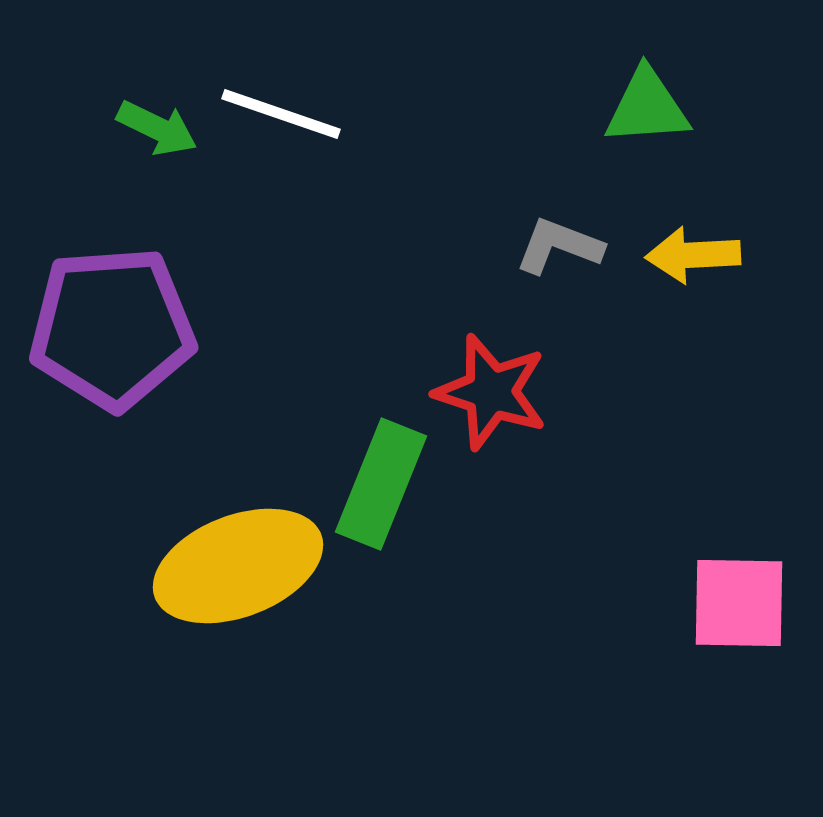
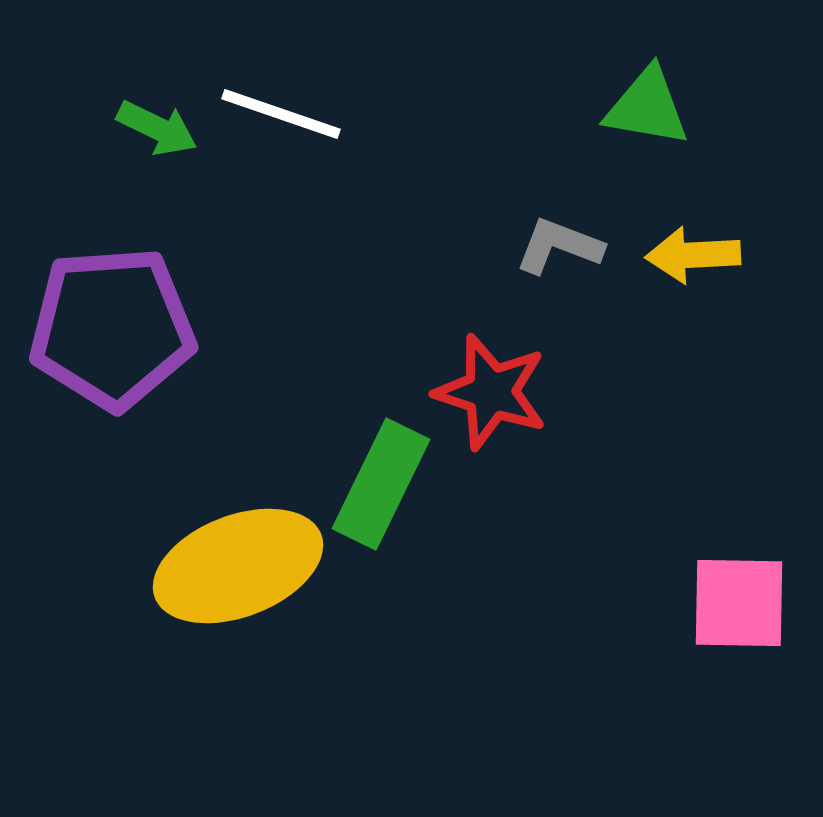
green triangle: rotated 14 degrees clockwise
green rectangle: rotated 4 degrees clockwise
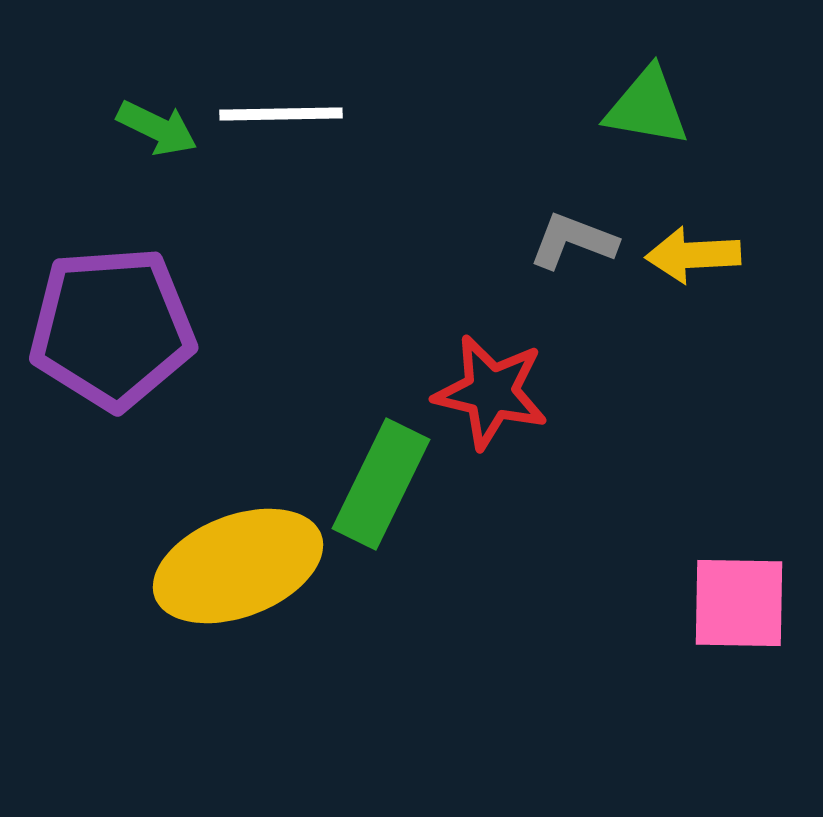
white line: rotated 20 degrees counterclockwise
gray L-shape: moved 14 px right, 5 px up
red star: rotated 5 degrees counterclockwise
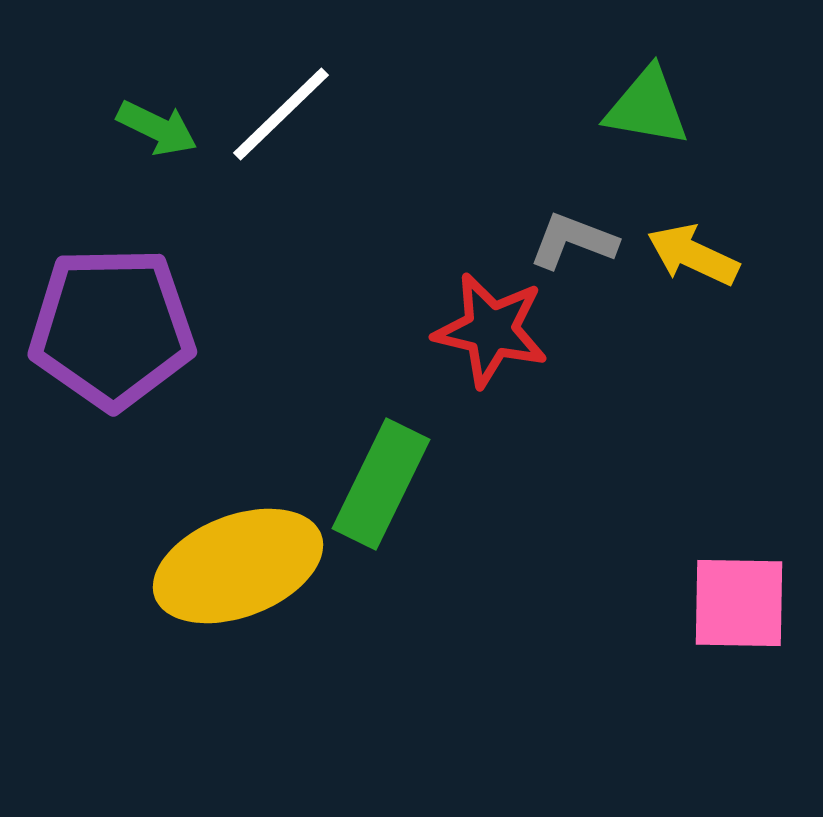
white line: rotated 43 degrees counterclockwise
yellow arrow: rotated 28 degrees clockwise
purple pentagon: rotated 3 degrees clockwise
red star: moved 62 px up
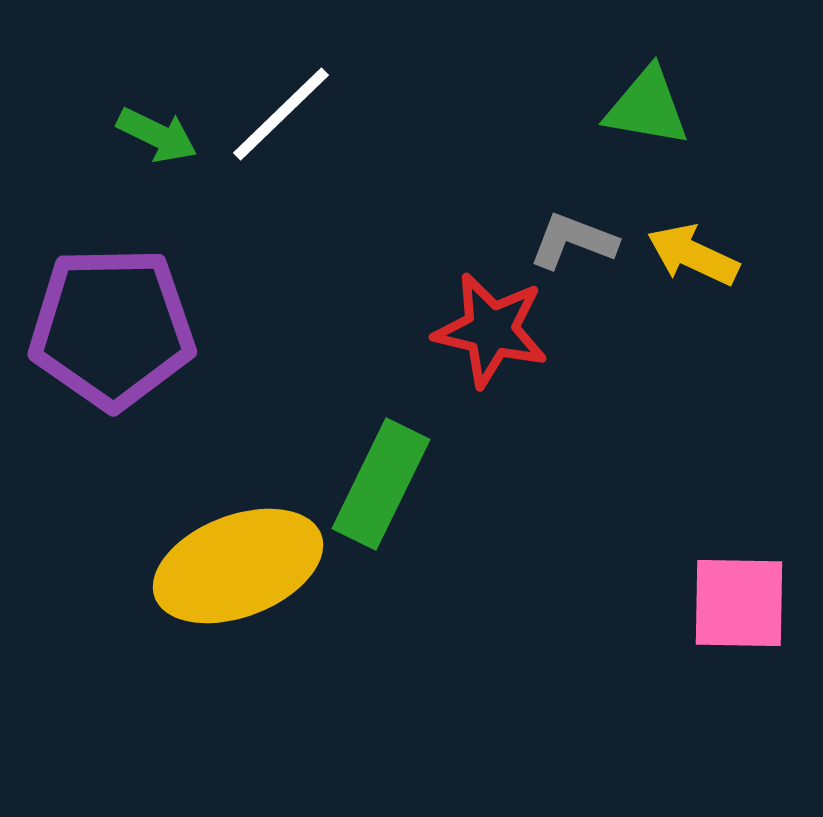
green arrow: moved 7 px down
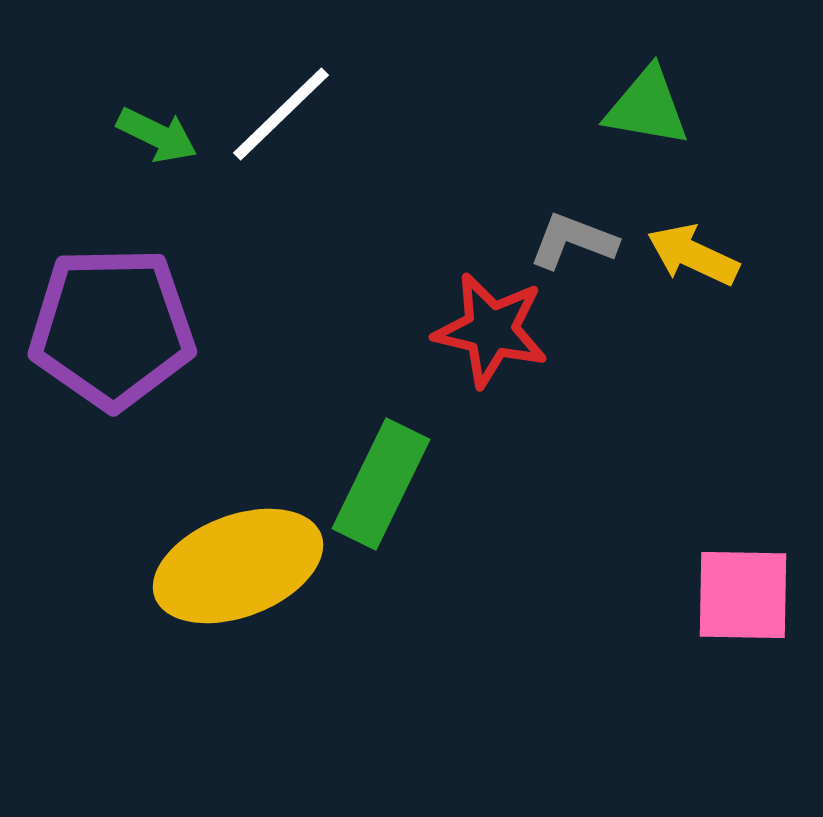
pink square: moved 4 px right, 8 px up
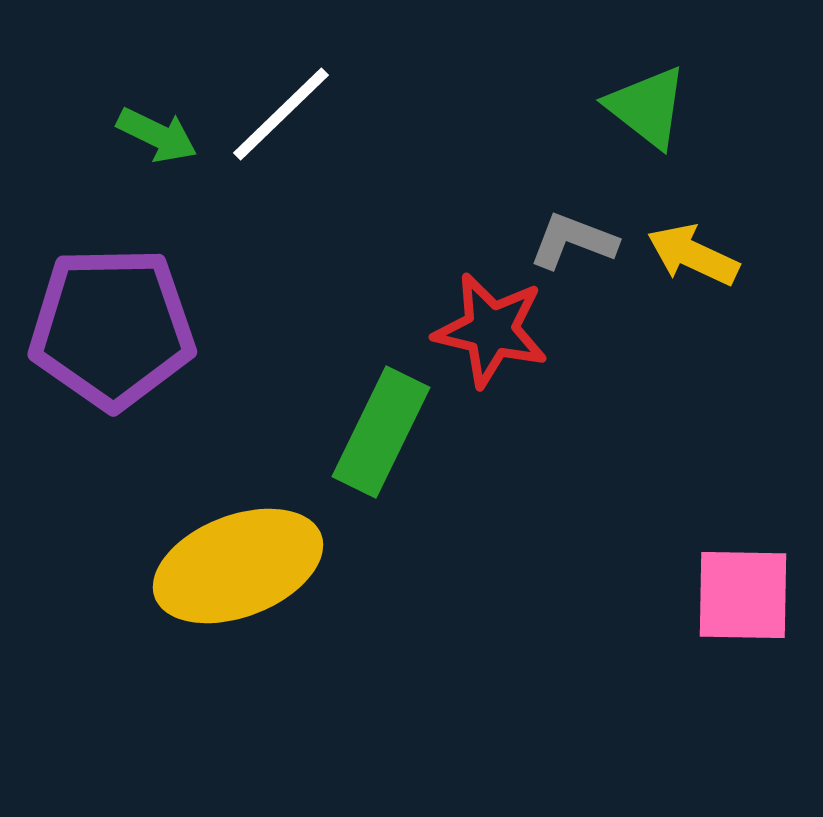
green triangle: rotated 28 degrees clockwise
green rectangle: moved 52 px up
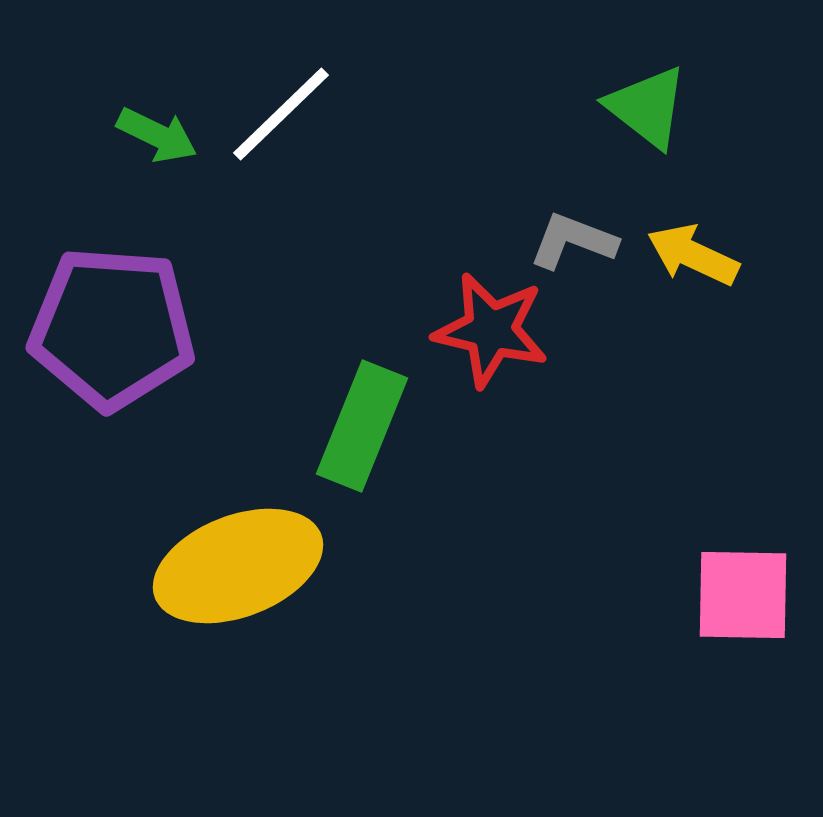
purple pentagon: rotated 5 degrees clockwise
green rectangle: moved 19 px left, 6 px up; rotated 4 degrees counterclockwise
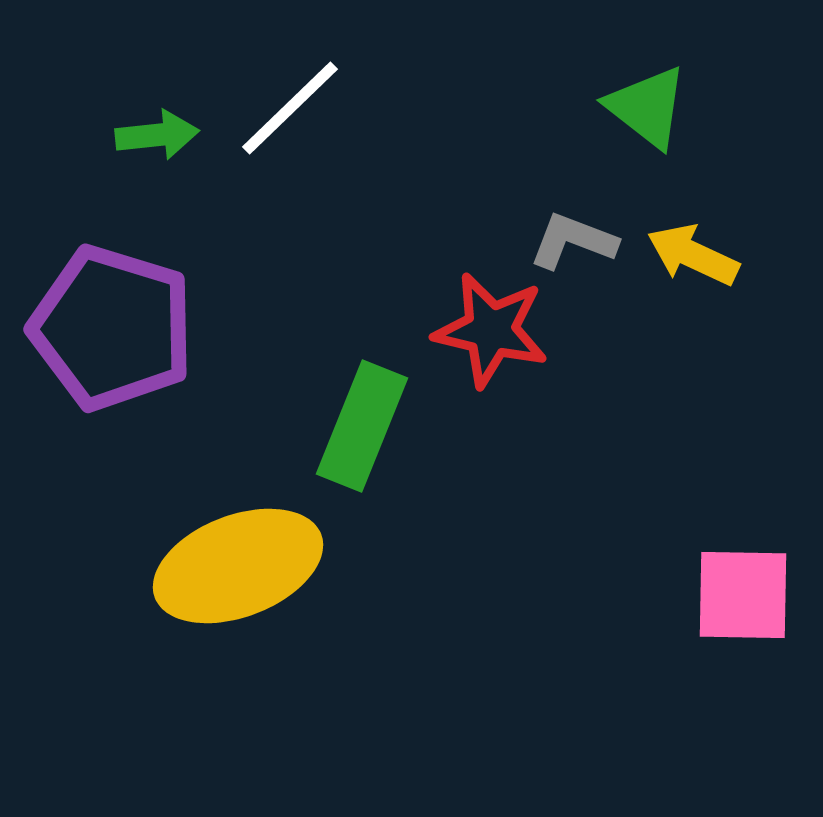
white line: moved 9 px right, 6 px up
green arrow: rotated 32 degrees counterclockwise
purple pentagon: rotated 13 degrees clockwise
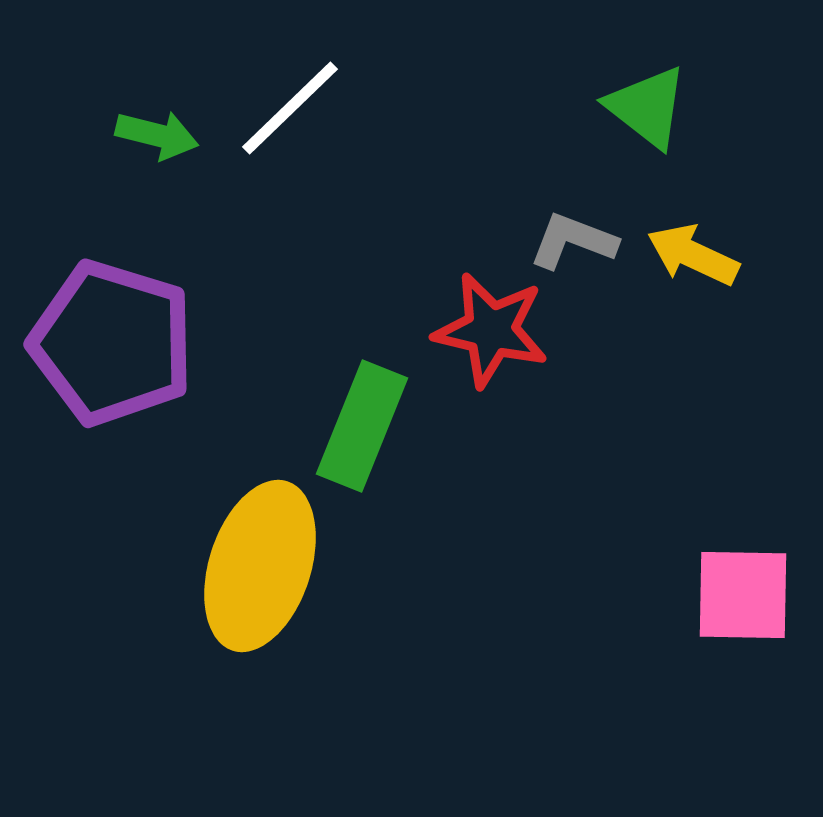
green arrow: rotated 20 degrees clockwise
purple pentagon: moved 15 px down
yellow ellipse: moved 22 px right; rotated 51 degrees counterclockwise
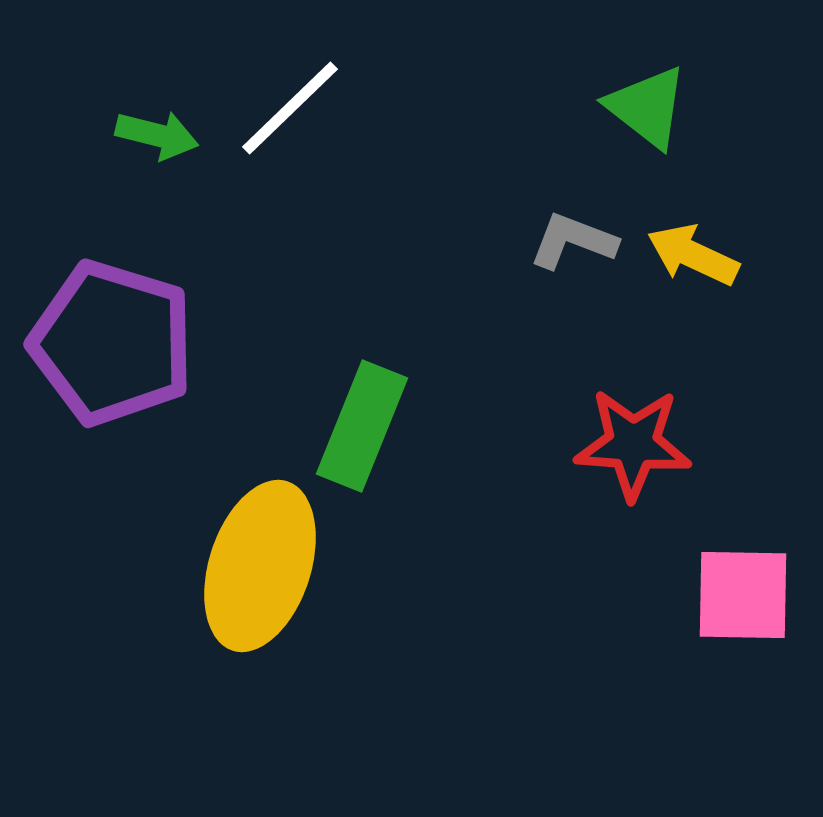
red star: moved 142 px right, 114 px down; rotated 9 degrees counterclockwise
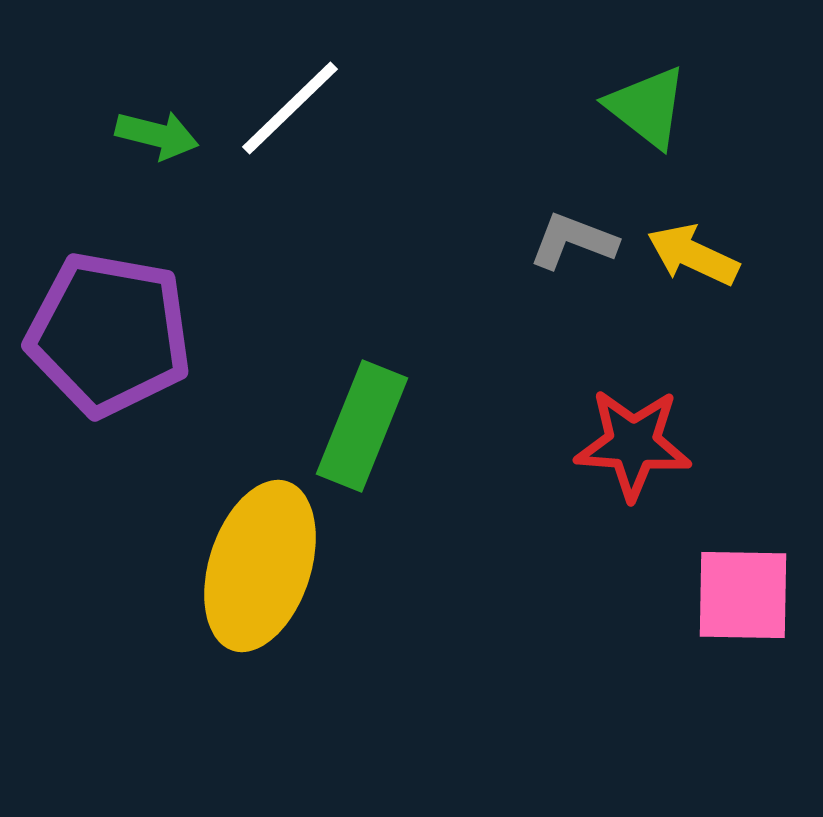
purple pentagon: moved 3 px left, 9 px up; rotated 7 degrees counterclockwise
